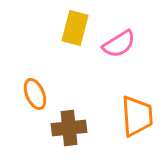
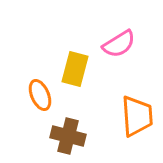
yellow rectangle: moved 41 px down
orange ellipse: moved 5 px right, 1 px down
brown cross: moved 1 px left, 8 px down; rotated 20 degrees clockwise
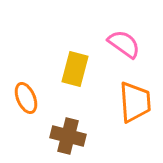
pink semicircle: moved 5 px right; rotated 112 degrees counterclockwise
orange ellipse: moved 14 px left, 3 px down
orange trapezoid: moved 2 px left, 14 px up
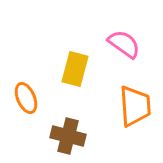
orange trapezoid: moved 4 px down
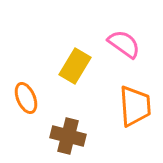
yellow rectangle: moved 3 px up; rotated 16 degrees clockwise
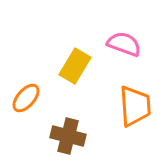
pink semicircle: rotated 16 degrees counterclockwise
orange ellipse: rotated 64 degrees clockwise
